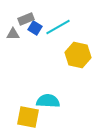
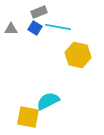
gray rectangle: moved 13 px right, 7 px up
cyan line: rotated 40 degrees clockwise
gray triangle: moved 2 px left, 5 px up
cyan semicircle: rotated 30 degrees counterclockwise
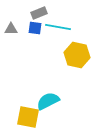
gray rectangle: moved 1 px down
blue square: rotated 24 degrees counterclockwise
yellow hexagon: moved 1 px left
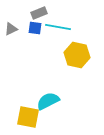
gray triangle: rotated 24 degrees counterclockwise
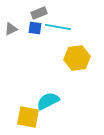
yellow hexagon: moved 3 px down; rotated 20 degrees counterclockwise
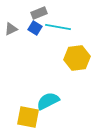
blue square: rotated 24 degrees clockwise
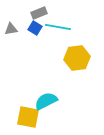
gray triangle: rotated 16 degrees clockwise
cyan semicircle: moved 2 px left
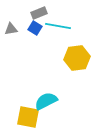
cyan line: moved 1 px up
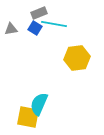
cyan line: moved 4 px left, 2 px up
cyan semicircle: moved 7 px left, 3 px down; rotated 40 degrees counterclockwise
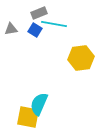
blue square: moved 2 px down
yellow hexagon: moved 4 px right
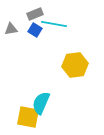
gray rectangle: moved 4 px left, 1 px down
yellow hexagon: moved 6 px left, 7 px down
cyan semicircle: moved 2 px right, 1 px up
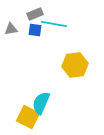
blue square: rotated 24 degrees counterclockwise
yellow square: rotated 15 degrees clockwise
